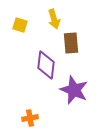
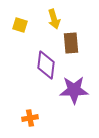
purple star: rotated 24 degrees counterclockwise
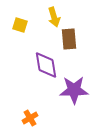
yellow arrow: moved 2 px up
brown rectangle: moved 2 px left, 4 px up
purple diamond: rotated 16 degrees counterclockwise
orange cross: rotated 21 degrees counterclockwise
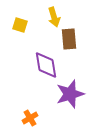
purple star: moved 4 px left, 4 px down; rotated 16 degrees counterclockwise
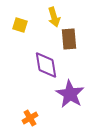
purple star: rotated 24 degrees counterclockwise
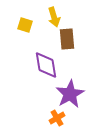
yellow square: moved 5 px right
brown rectangle: moved 2 px left
purple star: rotated 12 degrees clockwise
orange cross: moved 27 px right
